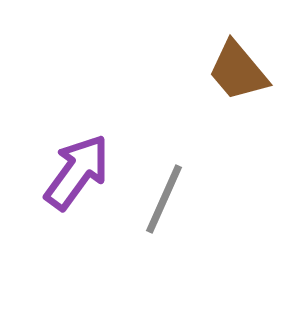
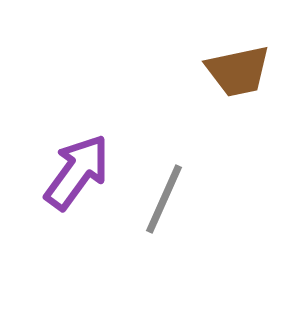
brown trapezoid: rotated 62 degrees counterclockwise
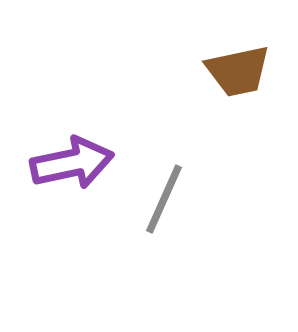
purple arrow: moved 5 px left, 9 px up; rotated 42 degrees clockwise
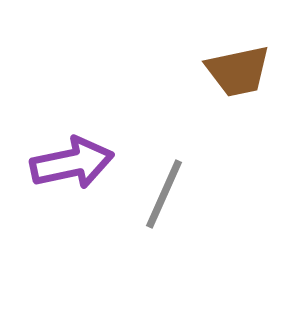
gray line: moved 5 px up
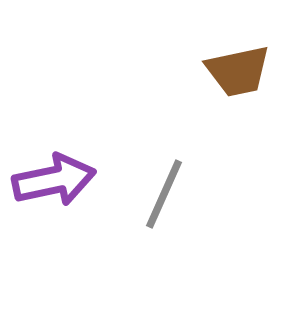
purple arrow: moved 18 px left, 17 px down
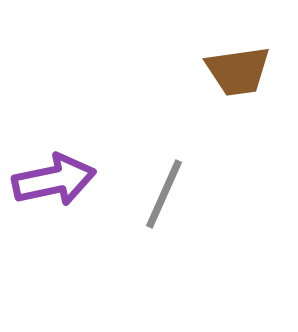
brown trapezoid: rotated 4 degrees clockwise
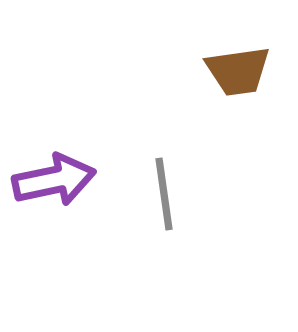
gray line: rotated 32 degrees counterclockwise
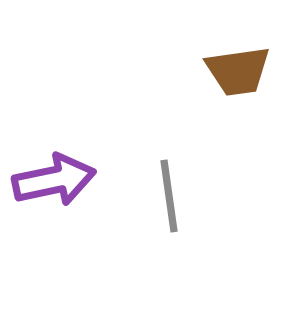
gray line: moved 5 px right, 2 px down
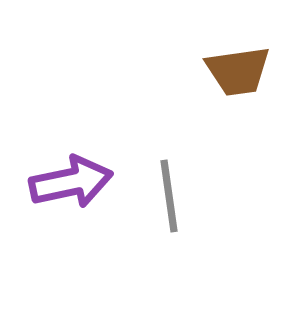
purple arrow: moved 17 px right, 2 px down
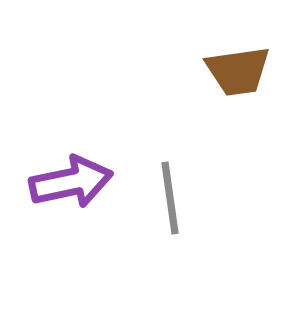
gray line: moved 1 px right, 2 px down
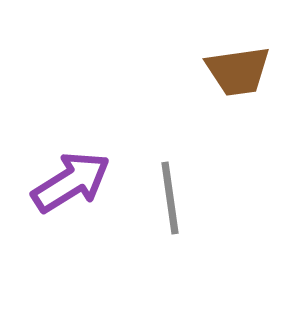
purple arrow: rotated 20 degrees counterclockwise
